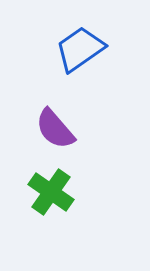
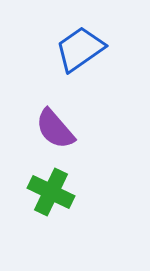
green cross: rotated 9 degrees counterclockwise
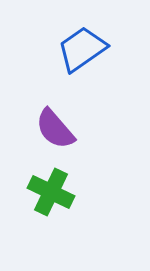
blue trapezoid: moved 2 px right
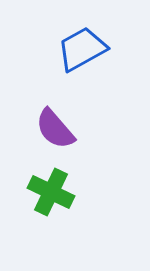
blue trapezoid: rotated 6 degrees clockwise
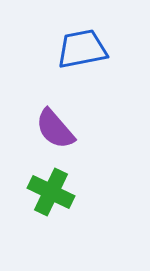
blue trapezoid: rotated 18 degrees clockwise
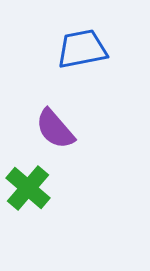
green cross: moved 23 px left, 4 px up; rotated 15 degrees clockwise
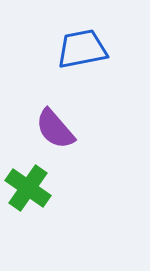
green cross: rotated 6 degrees counterclockwise
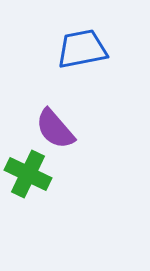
green cross: moved 14 px up; rotated 9 degrees counterclockwise
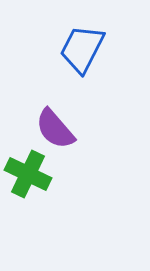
blue trapezoid: rotated 52 degrees counterclockwise
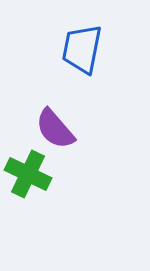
blue trapezoid: rotated 16 degrees counterclockwise
